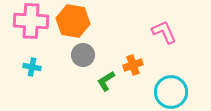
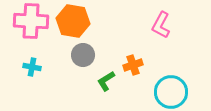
pink L-shape: moved 3 px left, 7 px up; rotated 128 degrees counterclockwise
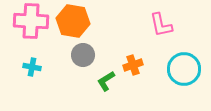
pink L-shape: rotated 40 degrees counterclockwise
cyan circle: moved 13 px right, 23 px up
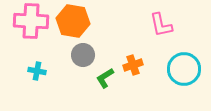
cyan cross: moved 5 px right, 4 px down
green L-shape: moved 1 px left, 3 px up
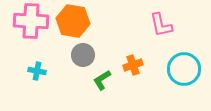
green L-shape: moved 3 px left, 2 px down
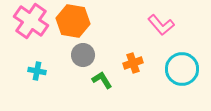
pink cross: rotated 32 degrees clockwise
pink L-shape: rotated 28 degrees counterclockwise
orange cross: moved 2 px up
cyan circle: moved 2 px left
green L-shape: rotated 90 degrees clockwise
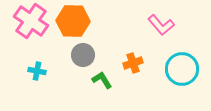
orange hexagon: rotated 8 degrees counterclockwise
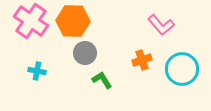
gray circle: moved 2 px right, 2 px up
orange cross: moved 9 px right, 3 px up
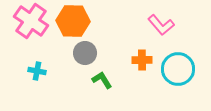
orange cross: rotated 18 degrees clockwise
cyan circle: moved 4 px left
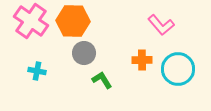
gray circle: moved 1 px left
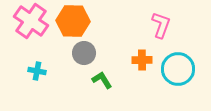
pink L-shape: rotated 120 degrees counterclockwise
